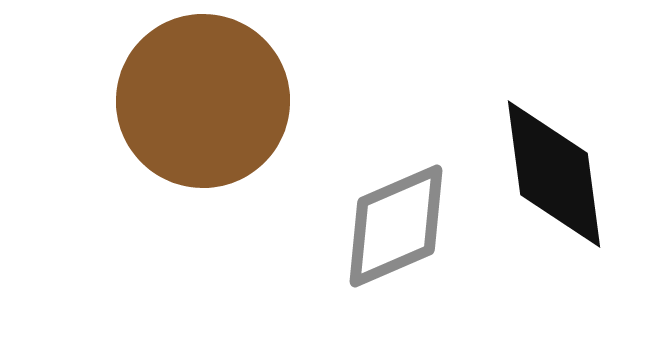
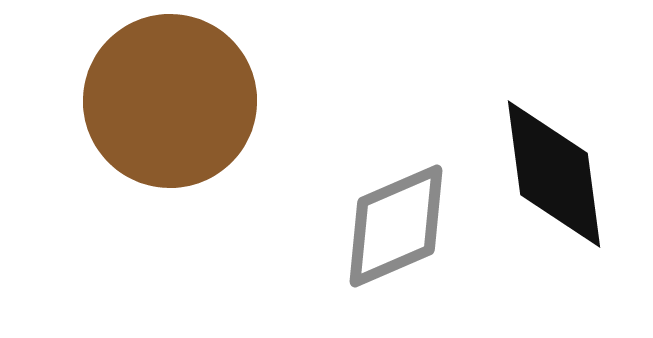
brown circle: moved 33 px left
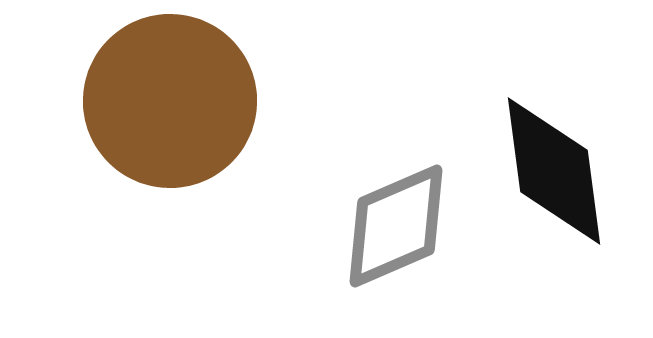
black diamond: moved 3 px up
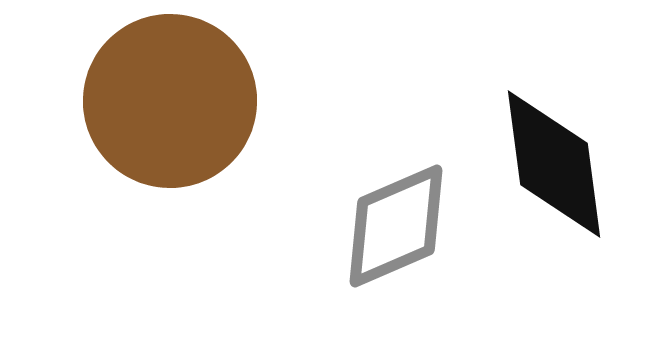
black diamond: moved 7 px up
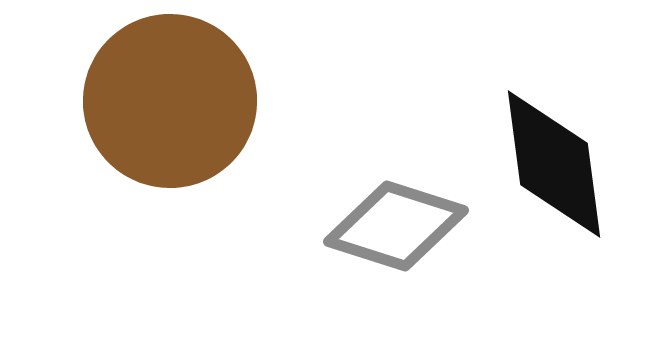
gray diamond: rotated 41 degrees clockwise
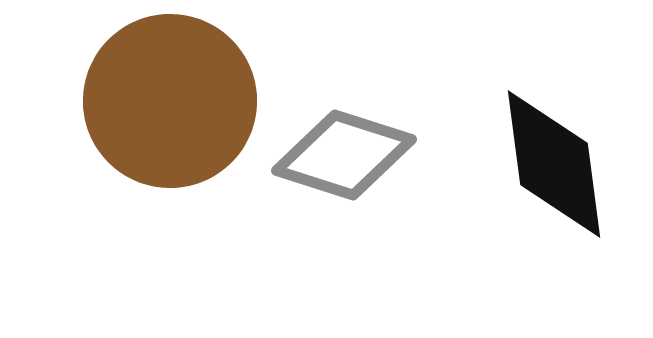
gray diamond: moved 52 px left, 71 px up
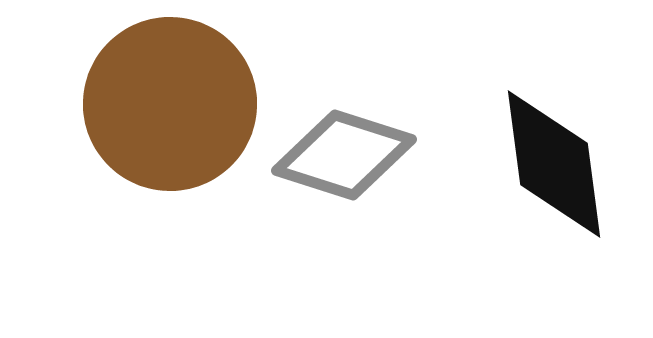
brown circle: moved 3 px down
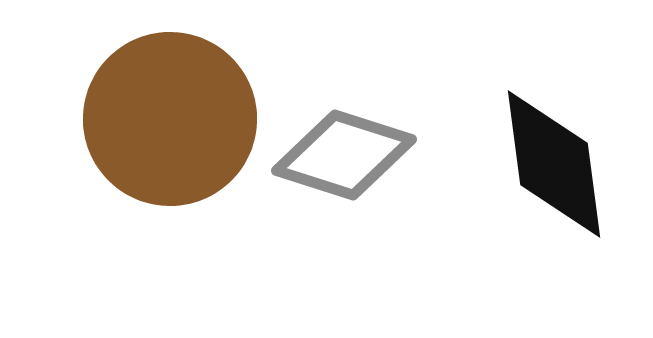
brown circle: moved 15 px down
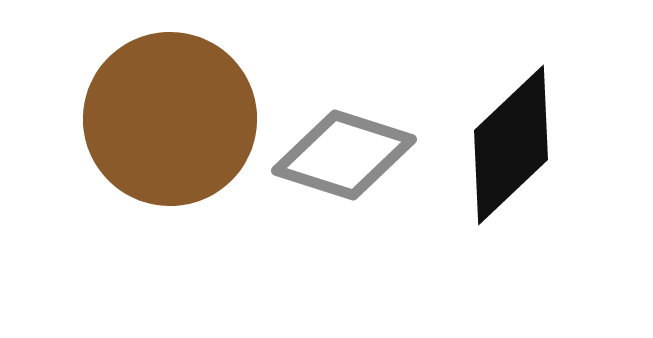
black diamond: moved 43 px left, 19 px up; rotated 54 degrees clockwise
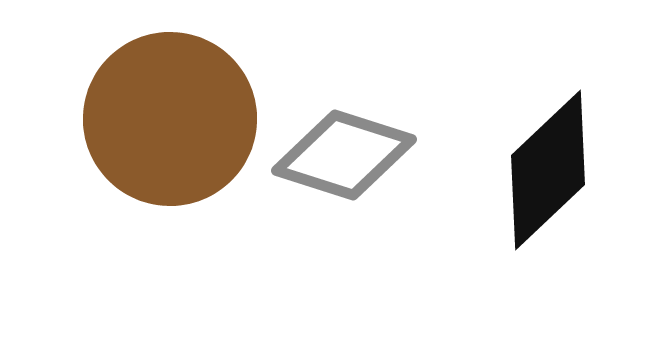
black diamond: moved 37 px right, 25 px down
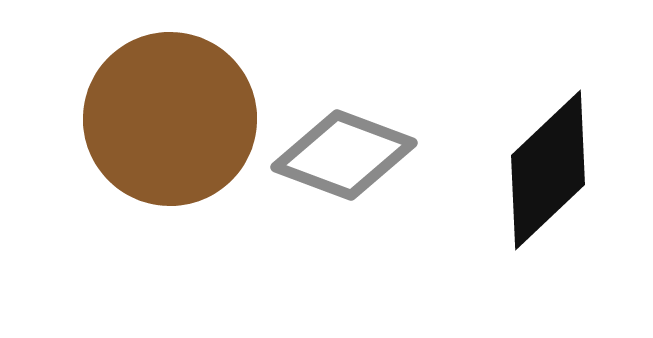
gray diamond: rotated 3 degrees clockwise
